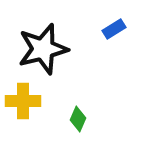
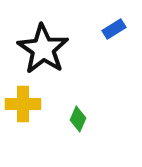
black star: rotated 24 degrees counterclockwise
yellow cross: moved 3 px down
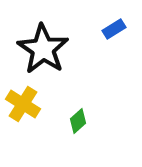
yellow cross: rotated 32 degrees clockwise
green diamond: moved 2 px down; rotated 25 degrees clockwise
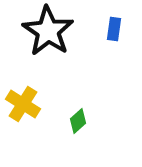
blue rectangle: rotated 50 degrees counterclockwise
black star: moved 5 px right, 18 px up
